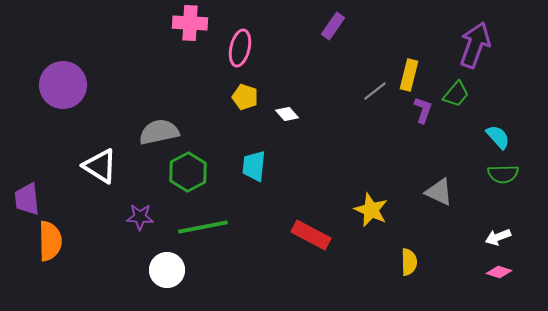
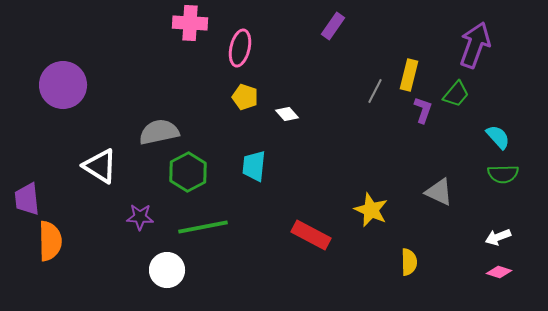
gray line: rotated 25 degrees counterclockwise
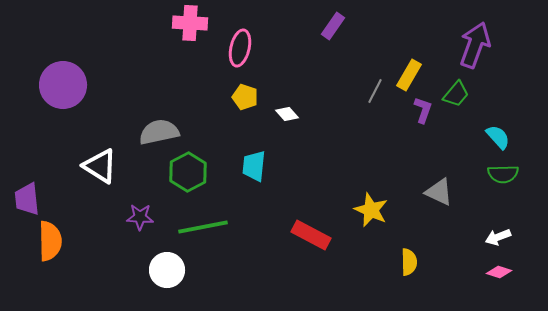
yellow rectangle: rotated 16 degrees clockwise
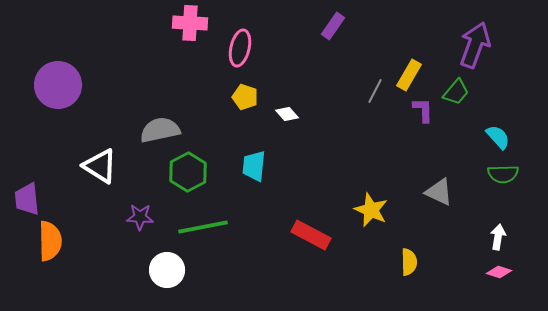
purple circle: moved 5 px left
green trapezoid: moved 2 px up
purple L-shape: rotated 20 degrees counterclockwise
gray semicircle: moved 1 px right, 2 px up
white arrow: rotated 120 degrees clockwise
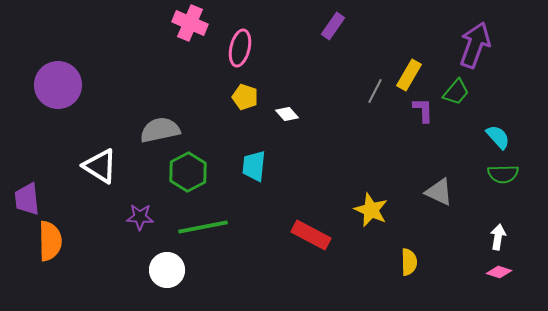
pink cross: rotated 20 degrees clockwise
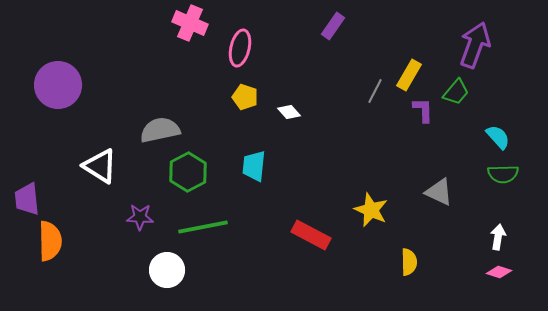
white diamond: moved 2 px right, 2 px up
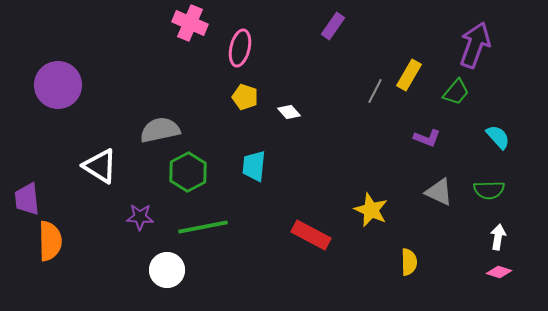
purple L-shape: moved 4 px right, 28 px down; rotated 112 degrees clockwise
green semicircle: moved 14 px left, 16 px down
